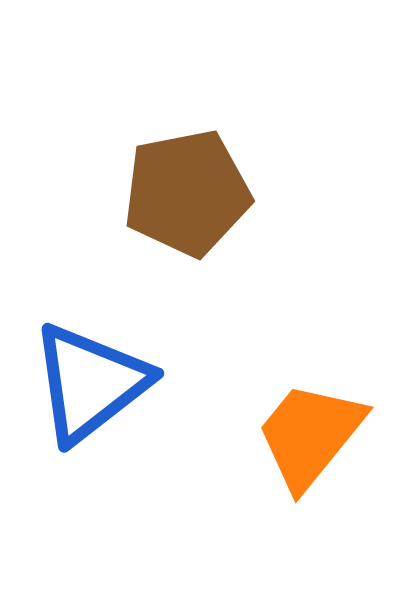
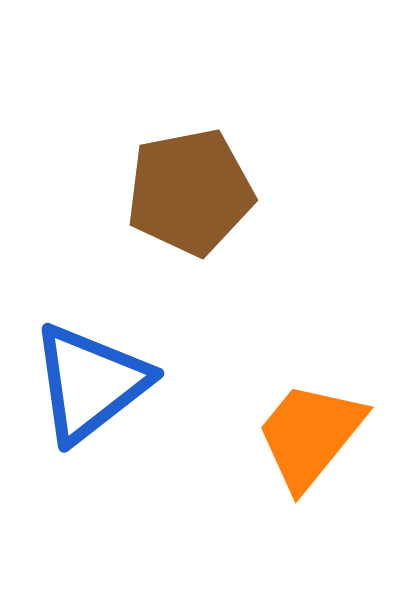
brown pentagon: moved 3 px right, 1 px up
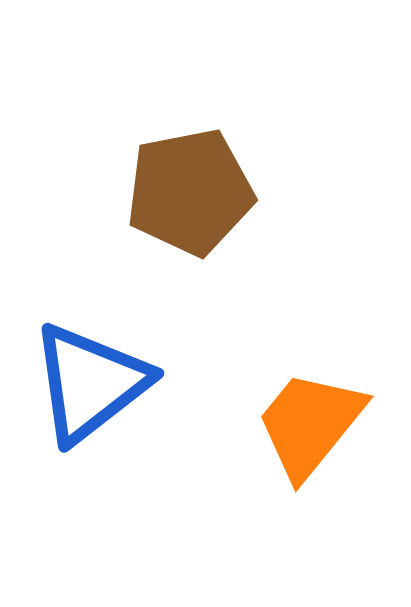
orange trapezoid: moved 11 px up
